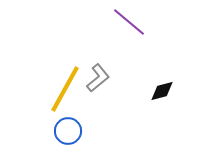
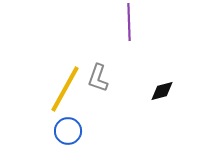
purple line: rotated 48 degrees clockwise
gray L-shape: rotated 148 degrees clockwise
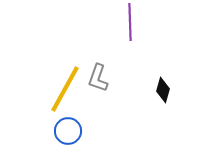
purple line: moved 1 px right
black diamond: moved 1 px right, 1 px up; rotated 60 degrees counterclockwise
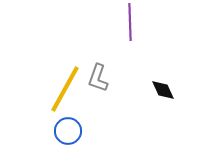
black diamond: rotated 40 degrees counterclockwise
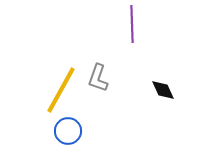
purple line: moved 2 px right, 2 px down
yellow line: moved 4 px left, 1 px down
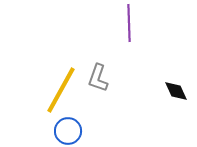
purple line: moved 3 px left, 1 px up
black diamond: moved 13 px right, 1 px down
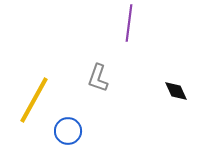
purple line: rotated 9 degrees clockwise
yellow line: moved 27 px left, 10 px down
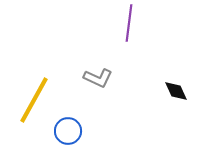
gray L-shape: rotated 84 degrees counterclockwise
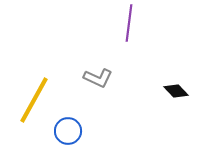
black diamond: rotated 20 degrees counterclockwise
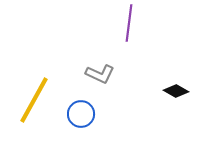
gray L-shape: moved 2 px right, 4 px up
black diamond: rotated 15 degrees counterclockwise
blue circle: moved 13 px right, 17 px up
